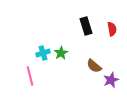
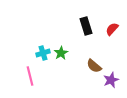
red semicircle: rotated 128 degrees counterclockwise
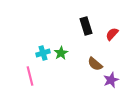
red semicircle: moved 5 px down
brown semicircle: moved 1 px right, 2 px up
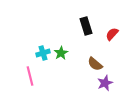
purple star: moved 6 px left, 3 px down
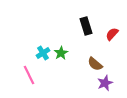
cyan cross: rotated 16 degrees counterclockwise
pink line: moved 1 px left, 1 px up; rotated 12 degrees counterclockwise
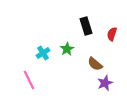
red semicircle: rotated 24 degrees counterclockwise
green star: moved 6 px right, 4 px up
pink line: moved 5 px down
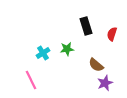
green star: rotated 24 degrees clockwise
brown semicircle: moved 1 px right, 1 px down
pink line: moved 2 px right
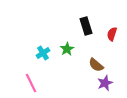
green star: rotated 24 degrees counterclockwise
pink line: moved 3 px down
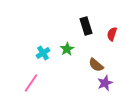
pink line: rotated 60 degrees clockwise
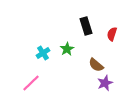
pink line: rotated 12 degrees clockwise
